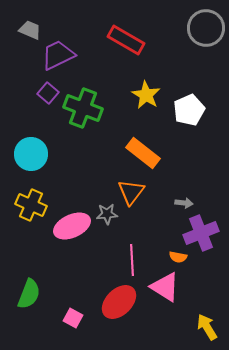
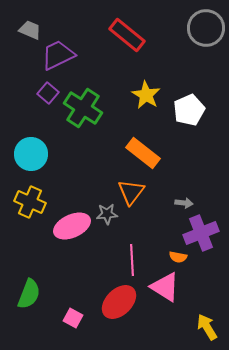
red rectangle: moved 1 px right, 5 px up; rotated 9 degrees clockwise
green cross: rotated 12 degrees clockwise
yellow cross: moved 1 px left, 3 px up
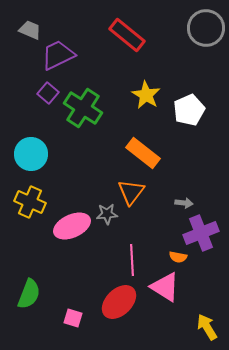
pink square: rotated 12 degrees counterclockwise
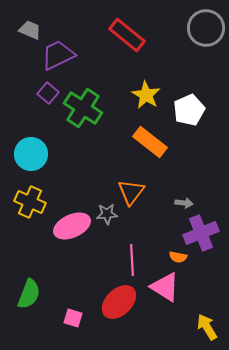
orange rectangle: moved 7 px right, 11 px up
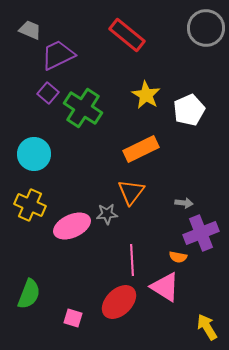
orange rectangle: moved 9 px left, 7 px down; rotated 64 degrees counterclockwise
cyan circle: moved 3 px right
yellow cross: moved 3 px down
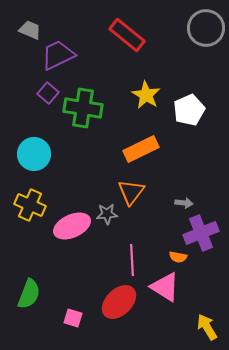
green cross: rotated 24 degrees counterclockwise
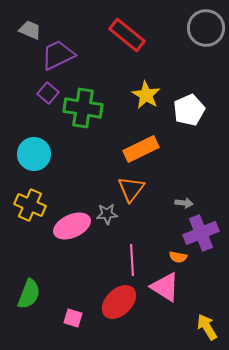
orange triangle: moved 3 px up
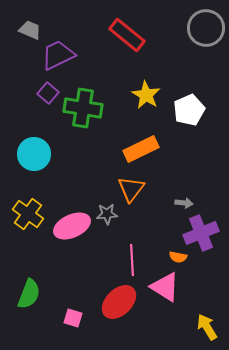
yellow cross: moved 2 px left, 9 px down; rotated 12 degrees clockwise
